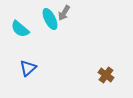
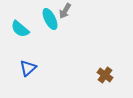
gray arrow: moved 1 px right, 2 px up
brown cross: moved 1 px left
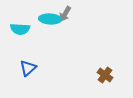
gray arrow: moved 3 px down
cyan ellipse: rotated 60 degrees counterclockwise
cyan semicircle: rotated 36 degrees counterclockwise
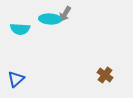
blue triangle: moved 12 px left, 11 px down
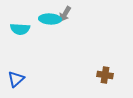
brown cross: rotated 28 degrees counterclockwise
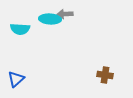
gray arrow: rotated 56 degrees clockwise
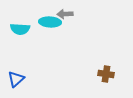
cyan ellipse: moved 3 px down
brown cross: moved 1 px right, 1 px up
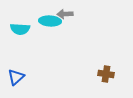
cyan ellipse: moved 1 px up
blue triangle: moved 2 px up
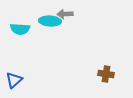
blue triangle: moved 2 px left, 3 px down
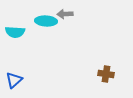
cyan ellipse: moved 4 px left
cyan semicircle: moved 5 px left, 3 px down
